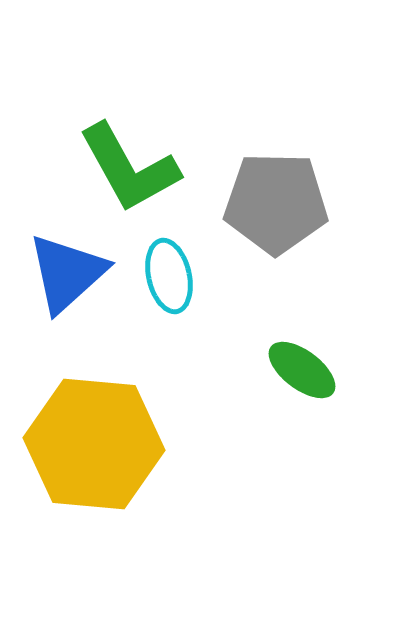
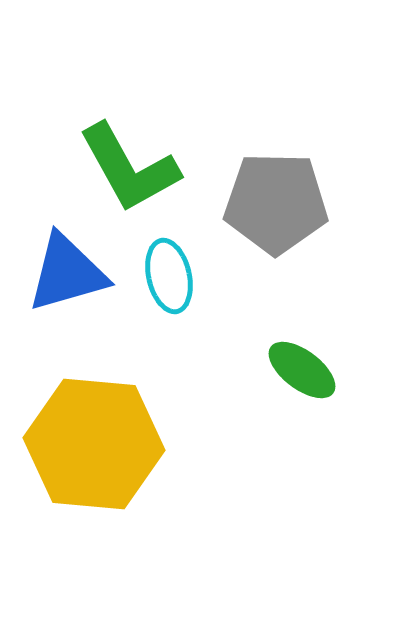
blue triangle: rotated 26 degrees clockwise
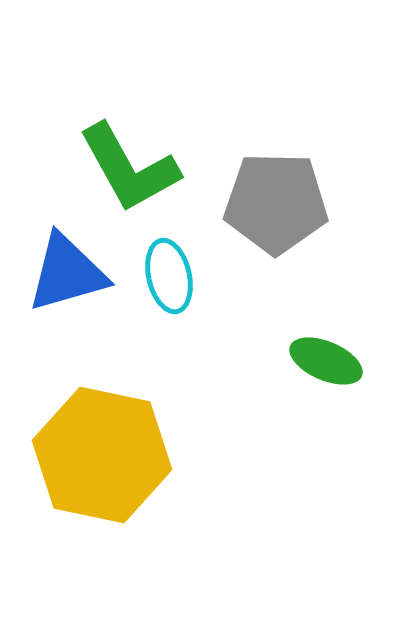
green ellipse: moved 24 px right, 9 px up; rotated 14 degrees counterclockwise
yellow hexagon: moved 8 px right, 11 px down; rotated 7 degrees clockwise
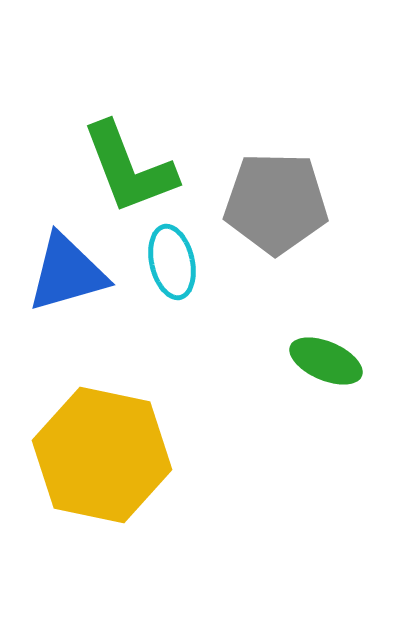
green L-shape: rotated 8 degrees clockwise
cyan ellipse: moved 3 px right, 14 px up
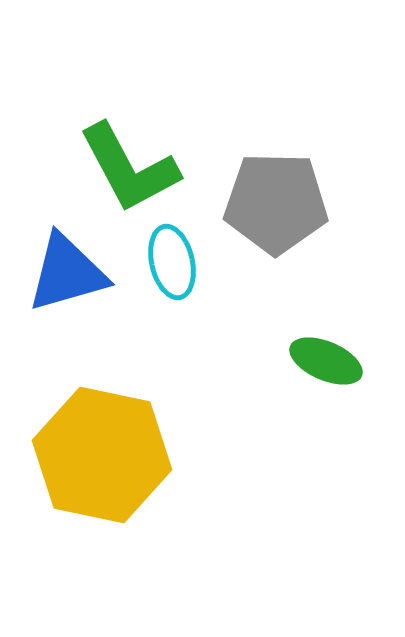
green L-shape: rotated 7 degrees counterclockwise
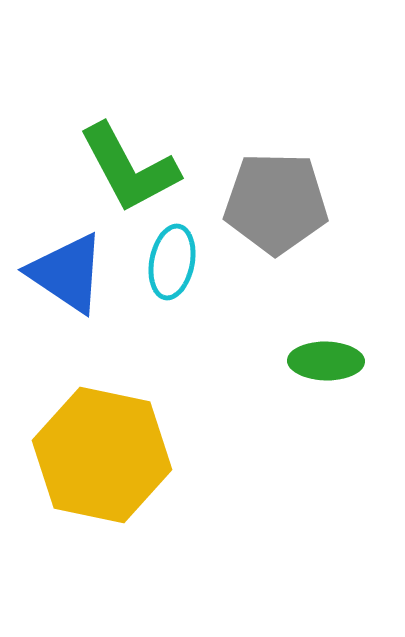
cyan ellipse: rotated 24 degrees clockwise
blue triangle: rotated 50 degrees clockwise
green ellipse: rotated 22 degrees counterclockwise
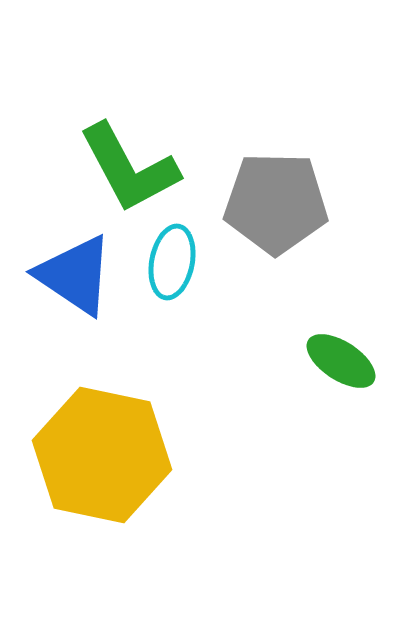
blue triangle: moved 8 px right, 2 px down
green ellipse: moved 15 px right; rotated 32 degrees clockwise
